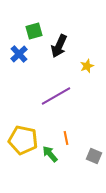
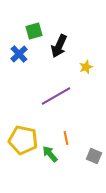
yellow star: moved 1 px left, 1 px down
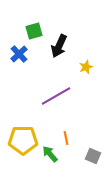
yellow pentagon: rotated 12 degrees counterclockwise
gray square: moved 1 px left
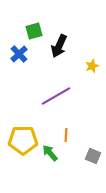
yellow star: moved 6 px right, 1 px up
orange line: moved 3 px up; rotated 16 degrees clockwise
green arrow: moved 1 px up
